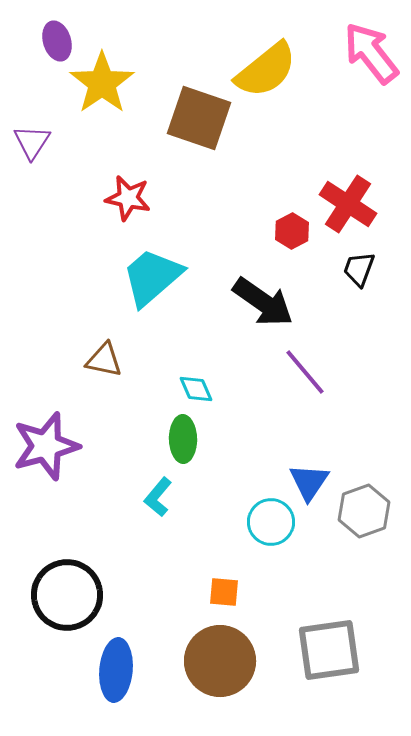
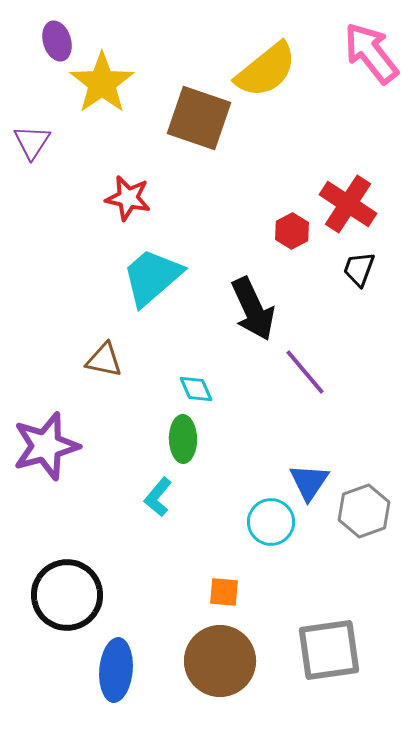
black arrow: moved 10 px left, 7 px down; rotated 30 degrees clockwise
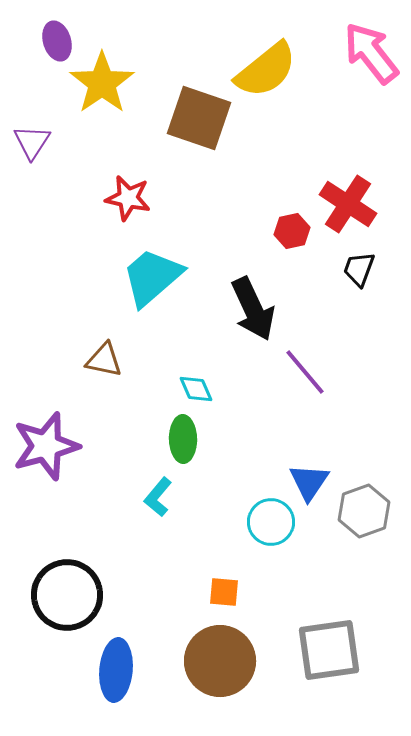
red hexagon: rotated 16 degrees clockwise
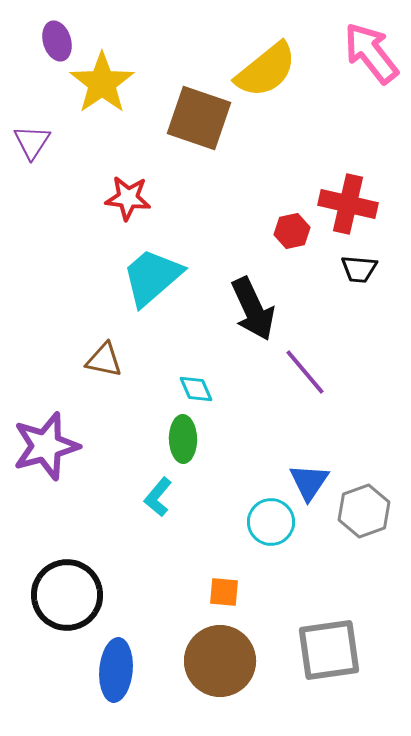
red star: rotated 6 degrees counterclockwise
red cross: rotated 20 degrees counterclockwise
black trapezoid: rotated 105 degrees counterclockwise
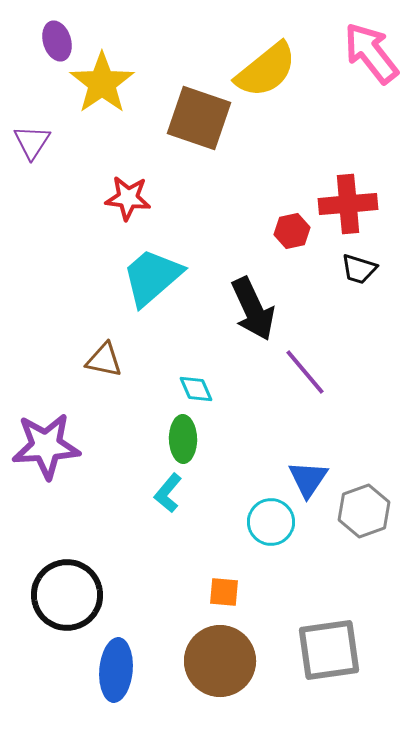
red cross: rotated 18 degrees counterclockwise
black trapezoid: rotated 12 degrees clockwise
purple star: rotated 12 degrees clockwise
blue triangle: moved 1 px left, 3 px up
cyan L-shape: moved 10 px right, 4 px up
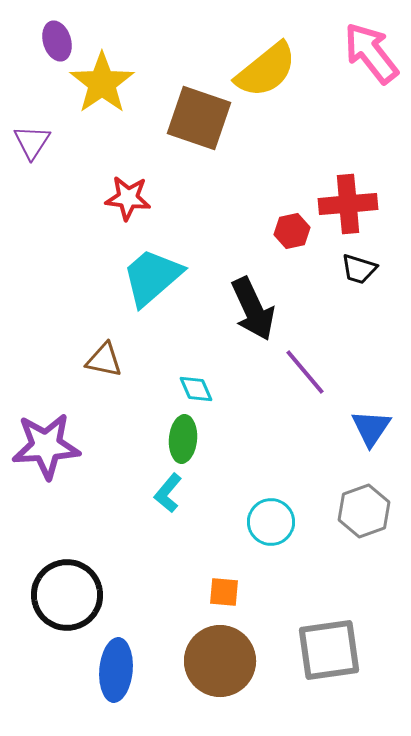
green ellipse: rotated 6 degrees clockwise
blue triangle: moved 63 px right, 51 px up
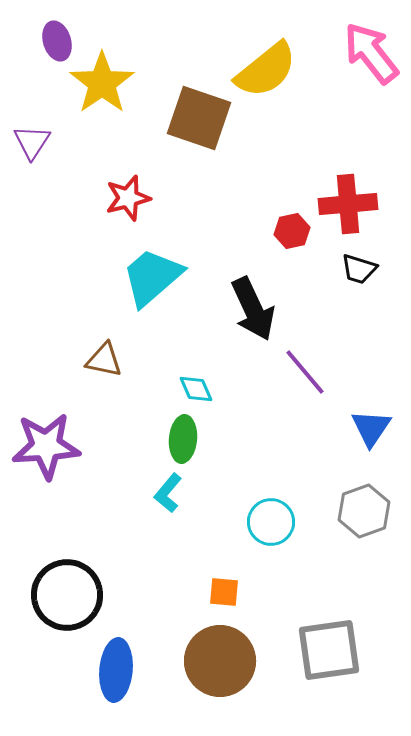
red star: rotated 21 degrees counterclockwise
